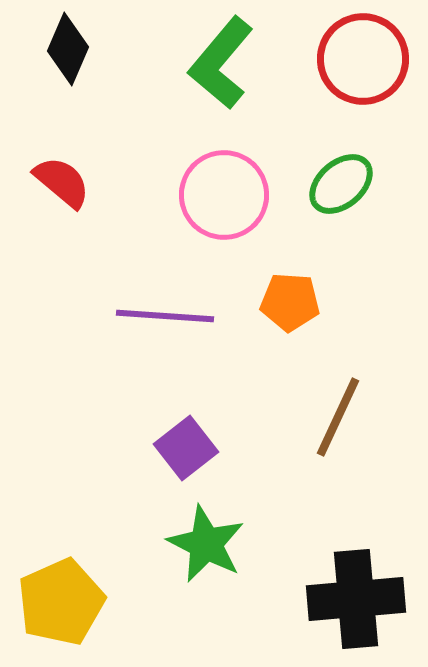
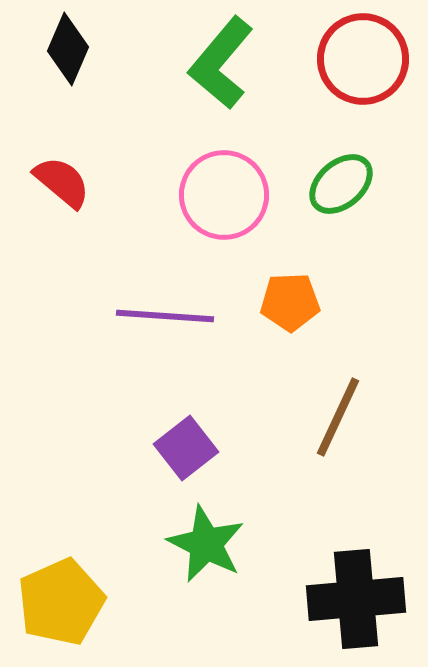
orange pentagon: rotated 6 degrees counterclockwise
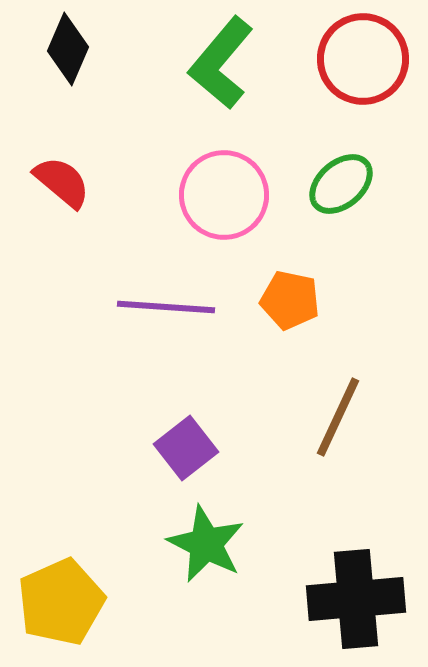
orange pentagon: moved 2 px up; rotated 14 degrees clockwise
purple line: moved 1 px right, 9 px up
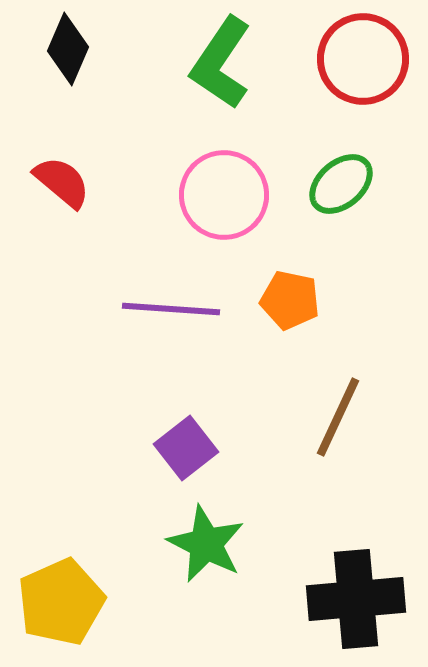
green L-shape: rotated 6 degrees counterclockwise
purple line: moved 5 px right, 2 px down
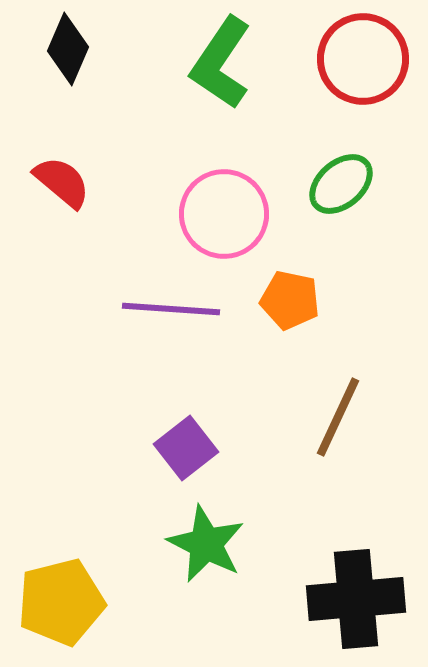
pink circle: moved 19 px down
yellow pentagon: rotated 10 degrees clockwise
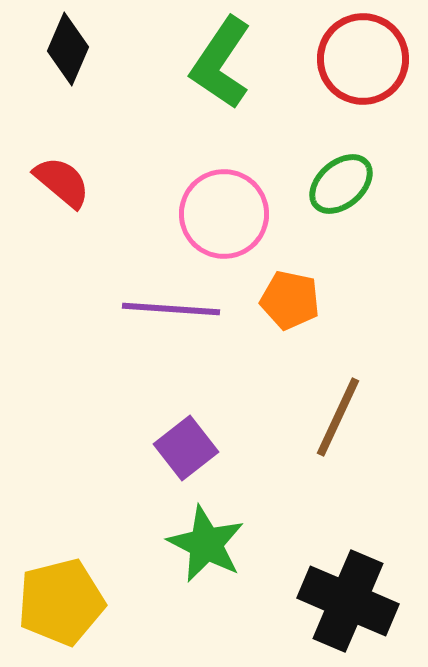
black cross: moved 8 px left, 2 px down; rotated 28 degrees clockwise
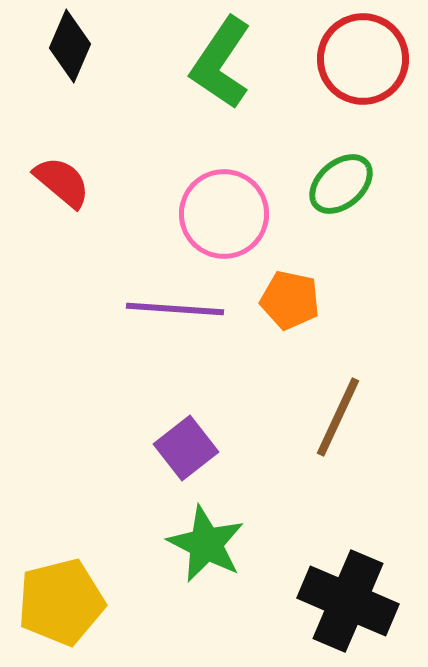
black diamond: moved 2 px right, 3 px up
purple line: moved 4 px right
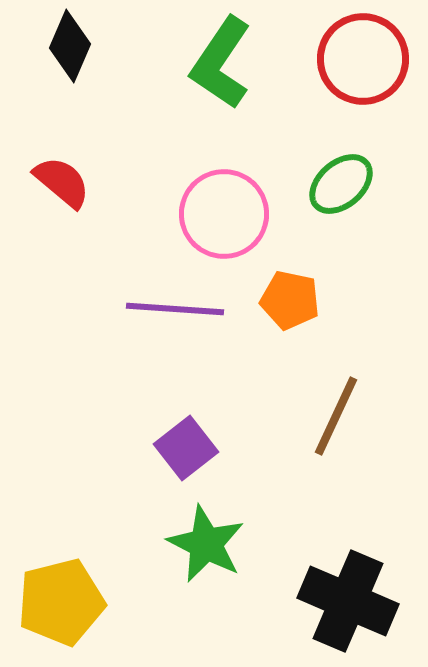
brown line: moved 2 px left, 1 px up
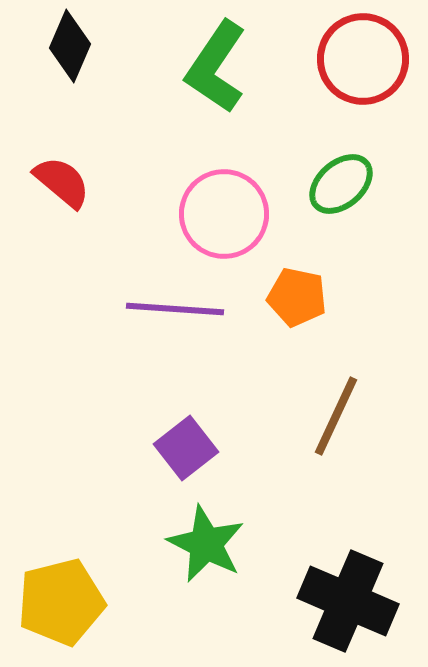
green L-shape: moved 5 px left, 4 px down
orange pentagon: moved 7 px right, 3 px up
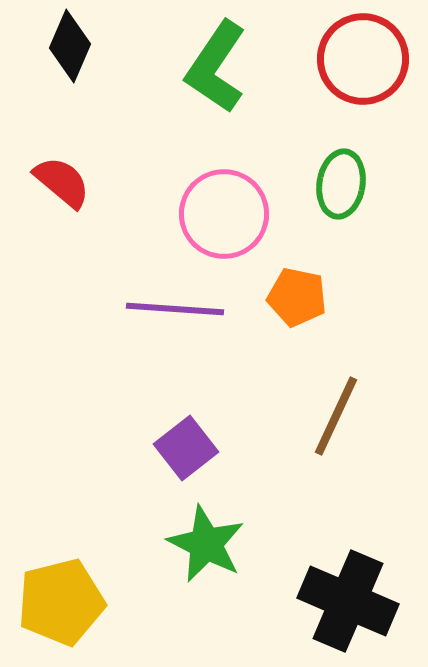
green ellipse: rotated 40 degrees counterclockwise
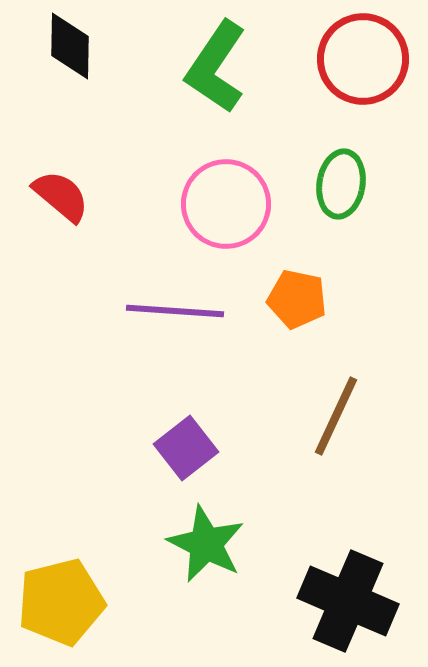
black diamond: rotated 22 degrees counterclockwise
red semicircle: moved 1 px left, 14 px down
pink circle: moved 2 px right, 10 px up
orange pentagon: moved 2 px down
purple line: moved 2 px down
